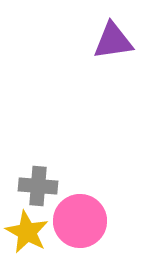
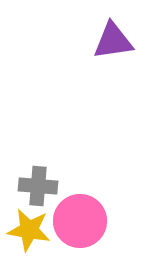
yellow star: moved 2 px right, 2 px up; rotated 18 degrees counterclockwise
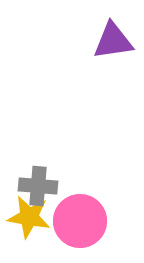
yellow star: moved 13 px up
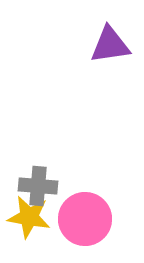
purple triangle: moved 3 px left, 4 px down
pink circle: moved 5 px right, 2 px up
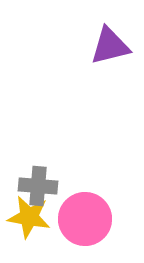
purple triangle: moved 1 px down; rotated 6 degrees counterclockwise
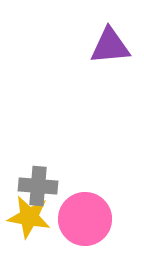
purple triangle: rotated 9 degrees clockwise
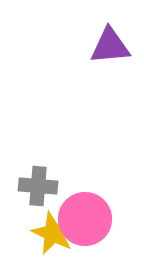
yellow star: moved 24 px right, 16 px down; rotated 15 degrees clockwise
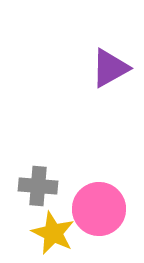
purple triangle: moved 22 px down; rotated 24 degrees counterclockwise
pink circle: moved 14 px right, 10 px up
